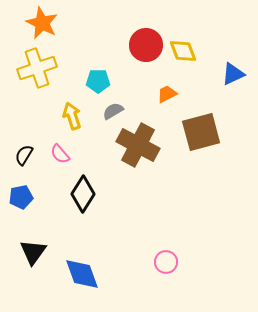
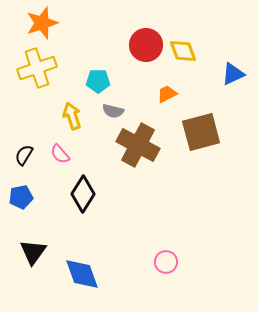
orange star: rotated 28 degrees clockwise
gray semicircle: rotated 135 degrees counterclockwise
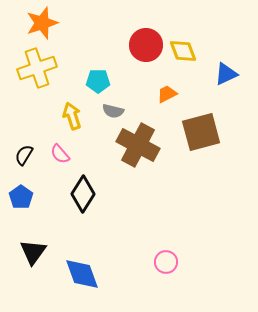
blue triangle: moved 7 px left
blue pentagon: rotated 25 degrees counterclockwise
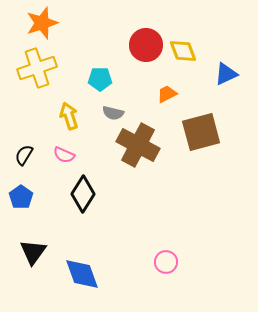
cyan pentagon: moved 2 px right, 2 px up
gray semicircle: moved 2 px down
yellow arrow: moved 3 px left
pink semicircle: moved 4 px right, 1 px down; rotated 25 degrees counterclockwise
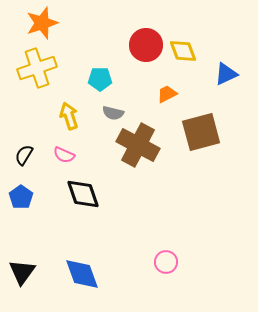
black diamond: rotated 51 degrees counterclockwise
black triangle: moved 11 px left, 20 px down
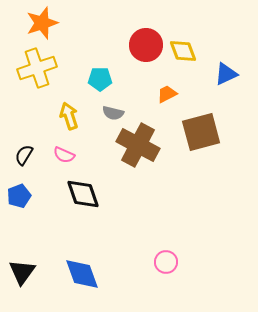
blue pentagon: moved 2 px left, 1 px up; rotated 15 degrees clockwise
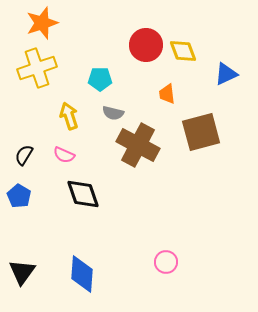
orange trapezoid: rotated 70 degrees counterclockwise
blue pentagon: rotated 20 degrees counterclockwise
blue diamond: rotated 24 degrees clockwise
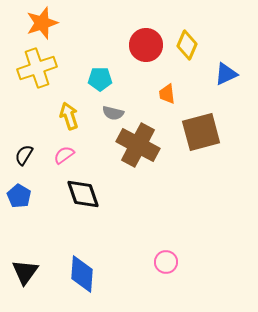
yellow diamond: moved 4 px right, 6 px up; rotated 44 degrees clockwise
pink semicircle: rotated 120 degrees clockwise
black triangle: moved 3 px right
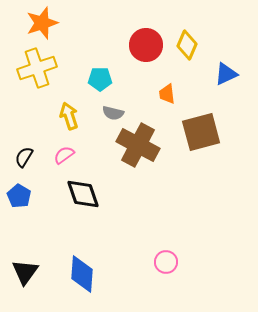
black semicircle: moved 2 px down
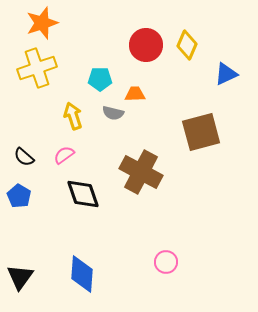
orange trapezoid: moved 32 px left; rotated 95 degrees clockwise
yellow arrow: moved 4 px right
brown cross: moved 3 px right, 27 px down
black semicircle: rotated 80 degrees counterclockwise
black triangle: moved 5 px left, 5 px down
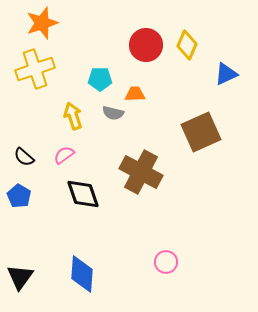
yellow cross: moved 2 px left, 1 px down
brown square: rotated 9 degrees counterclockwise
